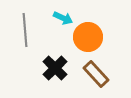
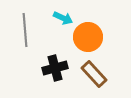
black cross: rotated 30 degrees clockwise
brown rectangle: moved 2 px left
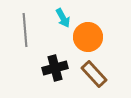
cyan arrow: rotated 36 degrees clockwise
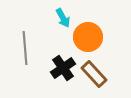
gray line: moved 18 px down
black cross: moved 8 px right; rotated 20 degrees counterclockwise
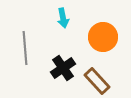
cyan arrow: rotated 18 degrees clockwise
orange circle: moved 15 px right
brown rectangle: moved 3 px right, 7 px down
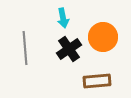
black cross: moved 6 px right, 19 px up
brown rectangle: rotated 52 degrees counterclockwise
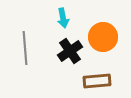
black cross: moved 1 px right, 2 px down
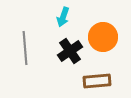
cyan arrow: moved 1 px up; rotated 30 degrees clockwise
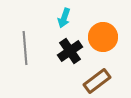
cyan arrow: moved 1 px right, 1 px down
brown rectangle: rotated 32 degrees counterclockwise
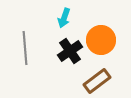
orange circle: moved 2 px left, 3 px down
